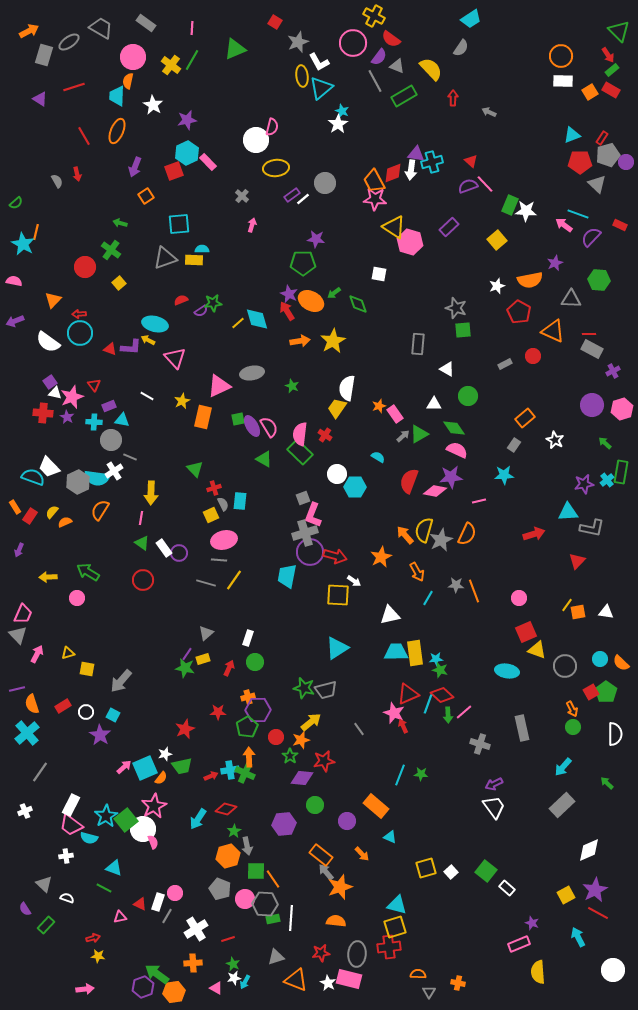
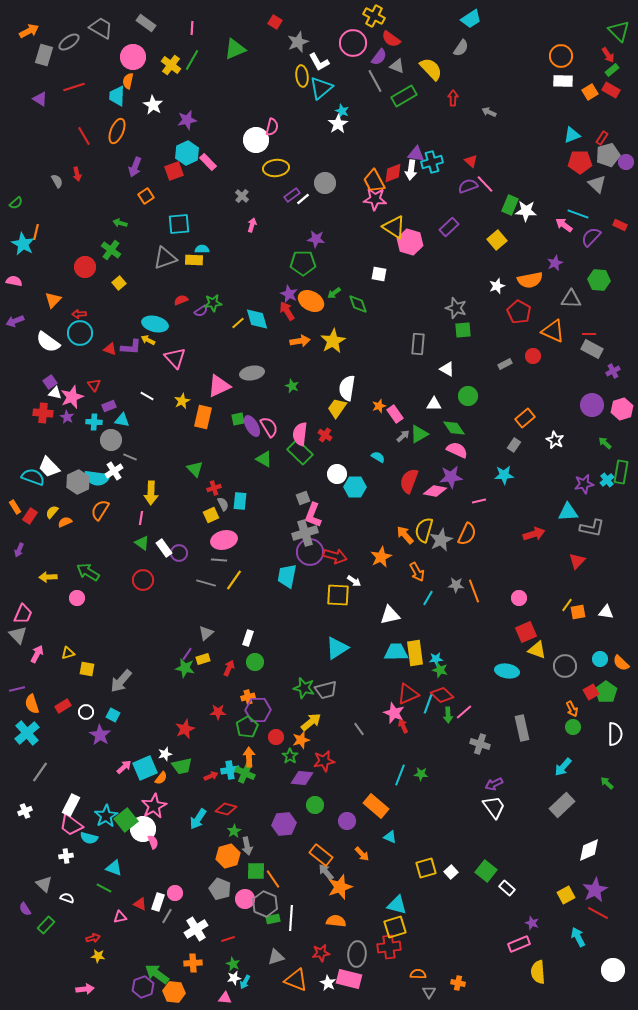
gray hexagon at (265, 904): rotated 20 degrees clockwise
pink triangle at (216, 988): moved 9 px right, 10 px down; rotated 24 degrees counterclockwise
orange hexagon at (174, 992): rotated 15 degrees clockwise
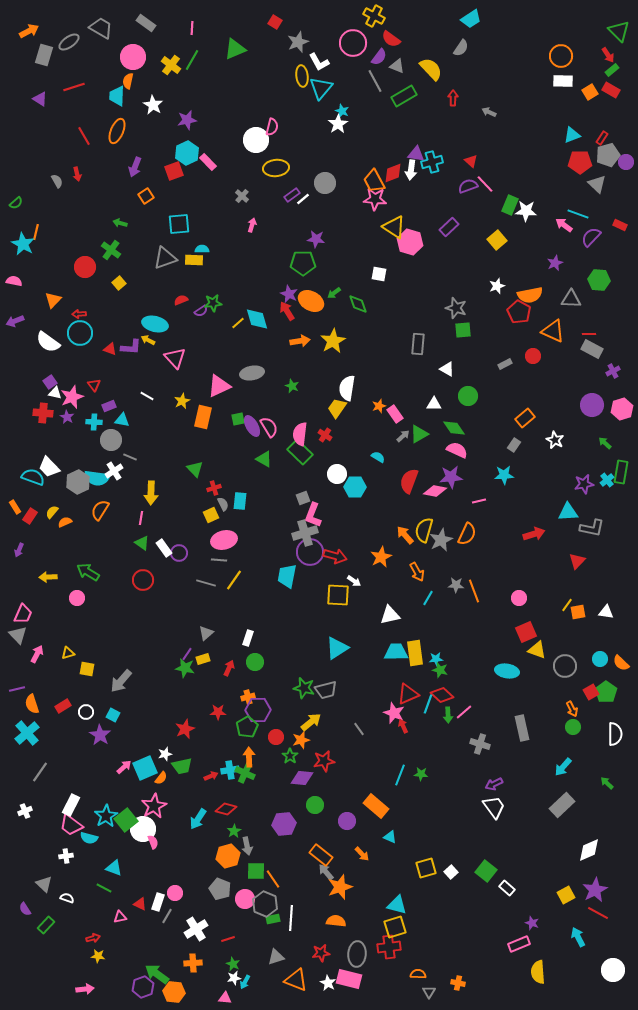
cyan triangle at (321, 88): rotated 10 degrees counterclockwise
orange semicircle at (530, 280): moved 15 px down
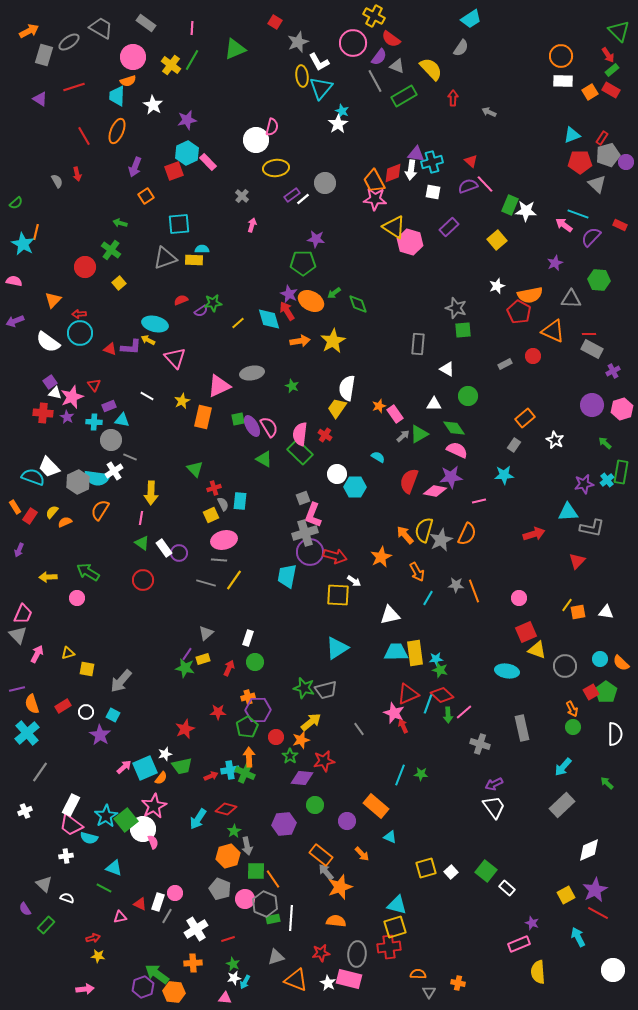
orange semicircle at (128, 81): rotated 119 degrees counterclockwise
white square at (379, 274): moved 54 px right, 82 px up
cyan diamond at (257, 319): moved 12 px right
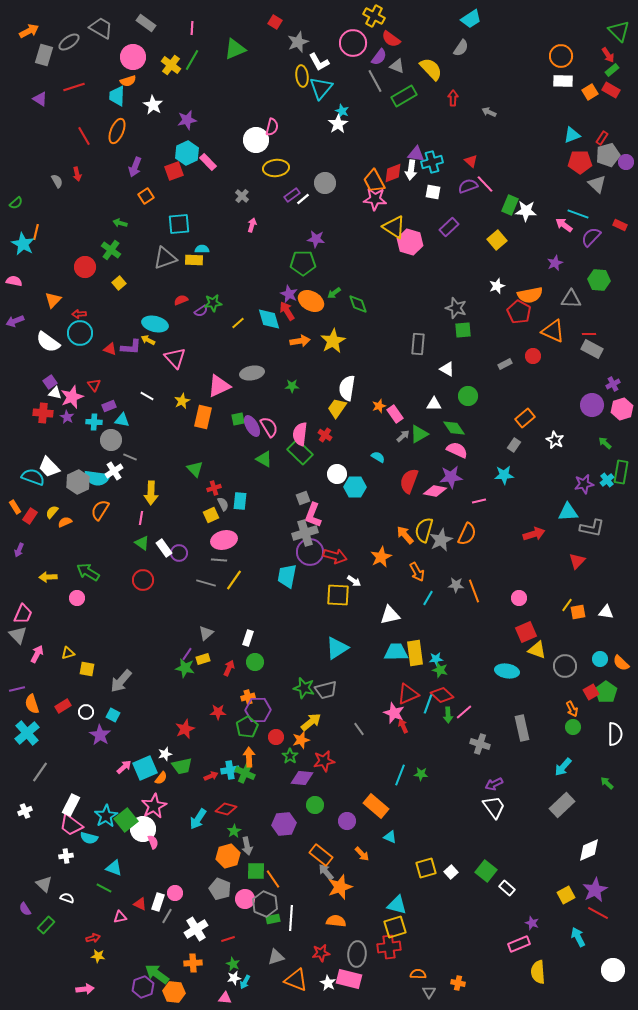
purple cross at (613, 371): moved 13 px down
green star at (292, 386): rotated 24 degrees counterclockwise
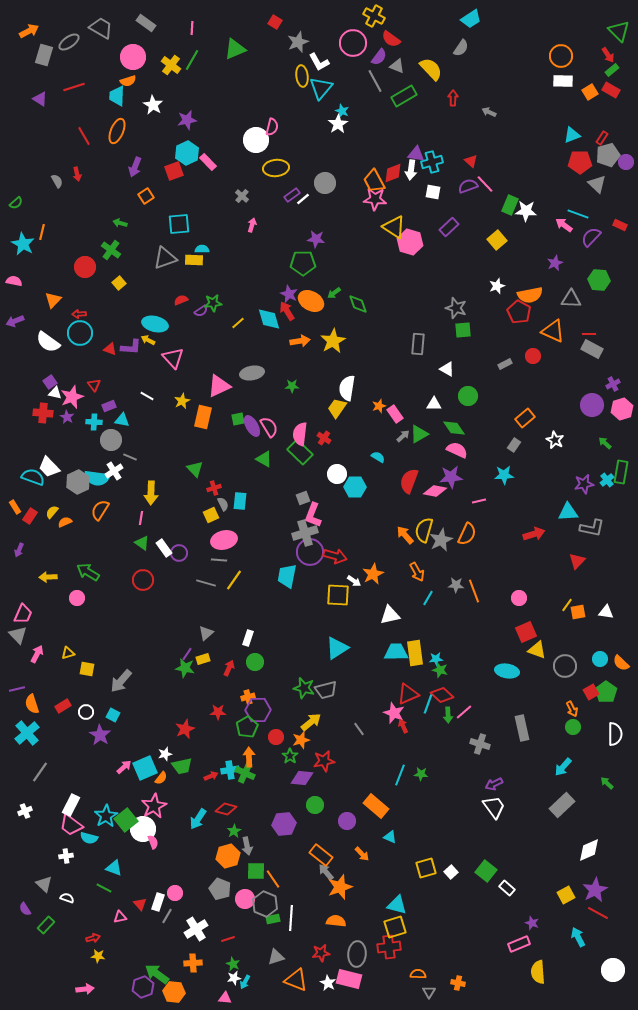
orange line at (36, 232): moved 6 px right
pink triangle at (175, 358): moved 2 px left
red cross at (325, 435): moved 1 px left, 3 px down
orange star at (381, 557): moved 8 px left, 17 px down
red triangle at (140, 904): rotated 24 degrees clockwise
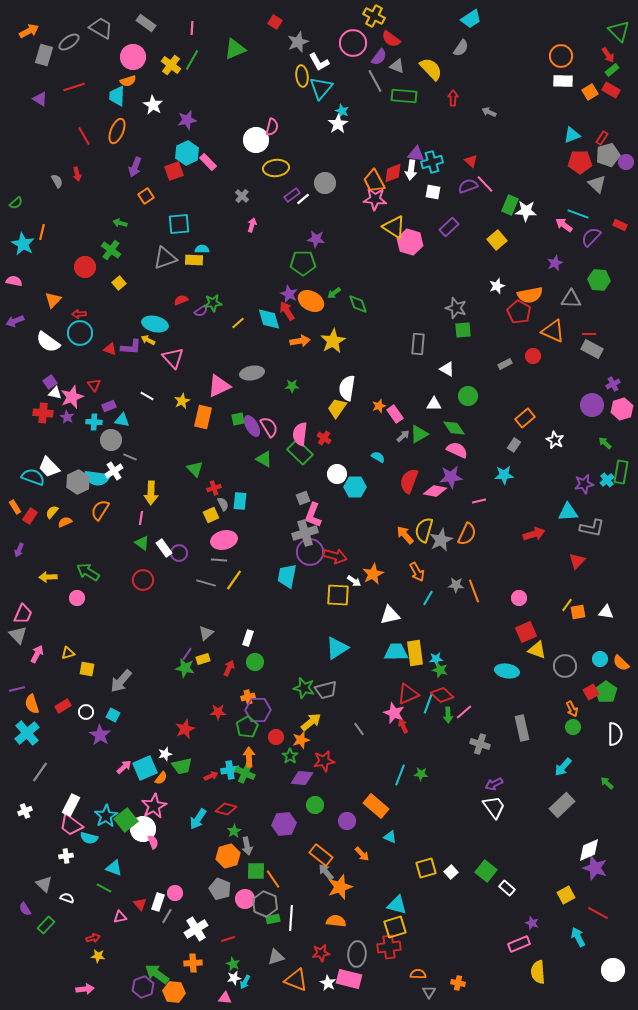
green rectangle at (404, 96): rotated 35 degrees clockwise
purple star at (595, 890): moved 22 px up; rotated 25 degrees counterclockwise
